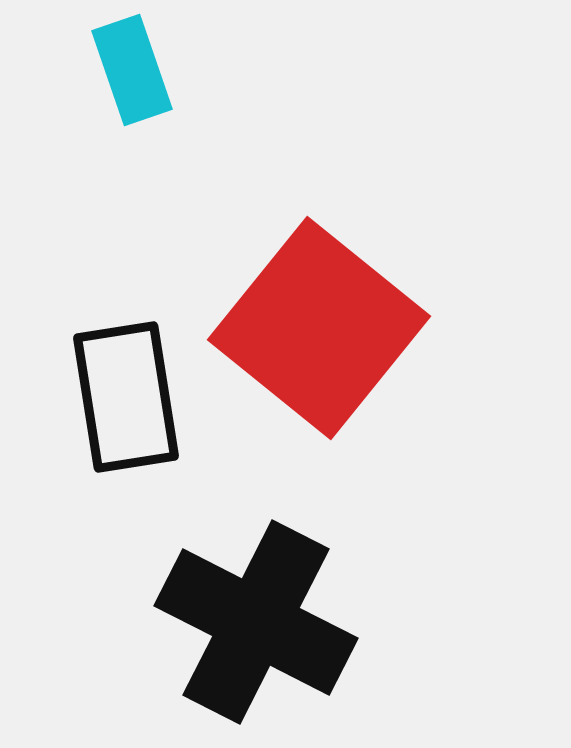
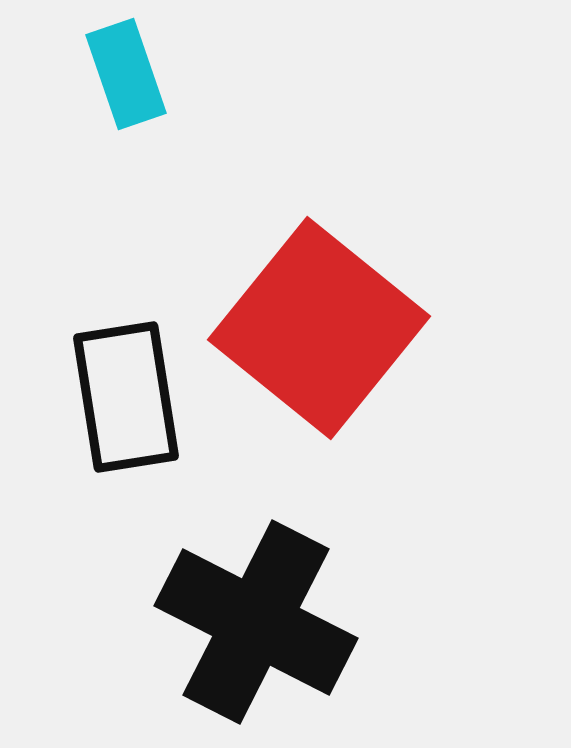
cyan rectangle: moved 6 px left, 4 px down
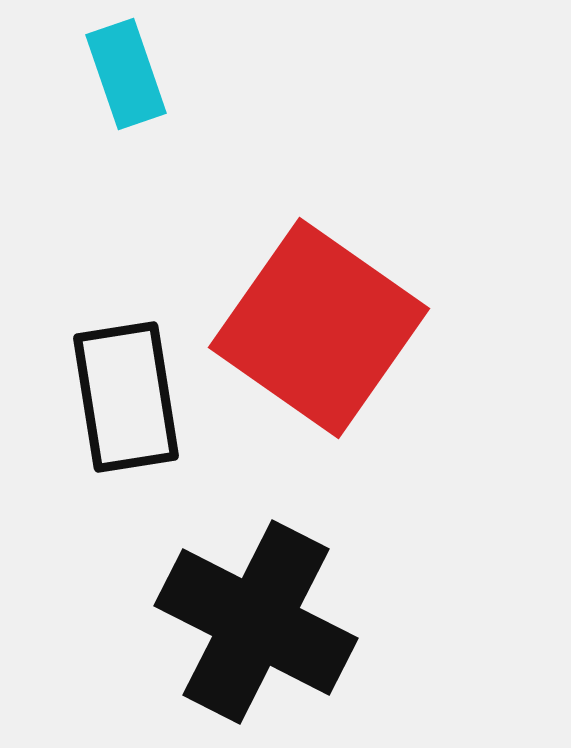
red square: rotated 4 degrees counterclockwise
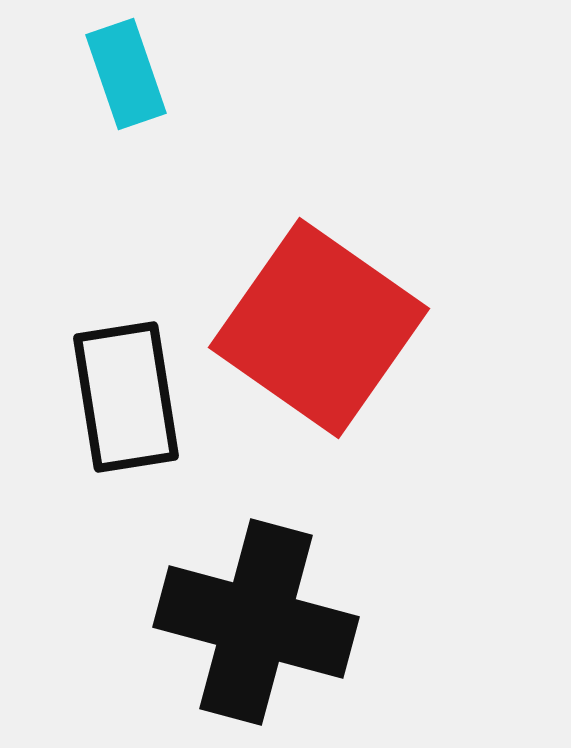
black cross: rotated 12 degrees counterclockwise
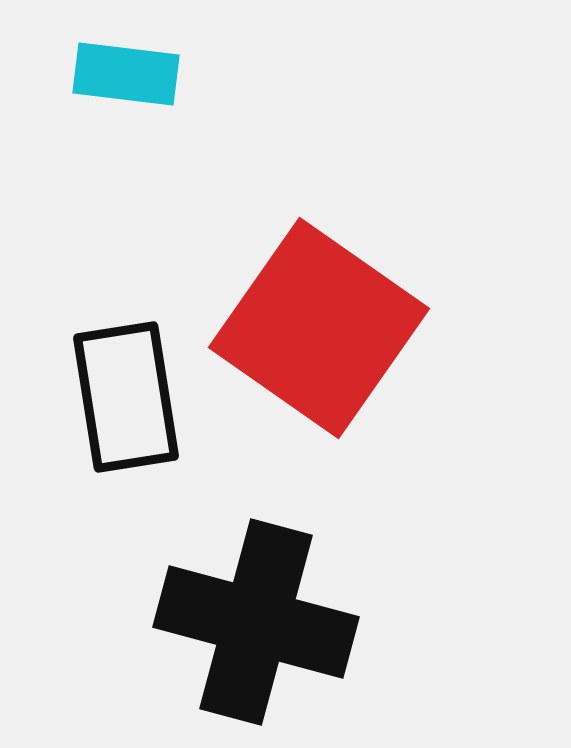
cyan rectangle: rotated 64 degrees counterclockwise
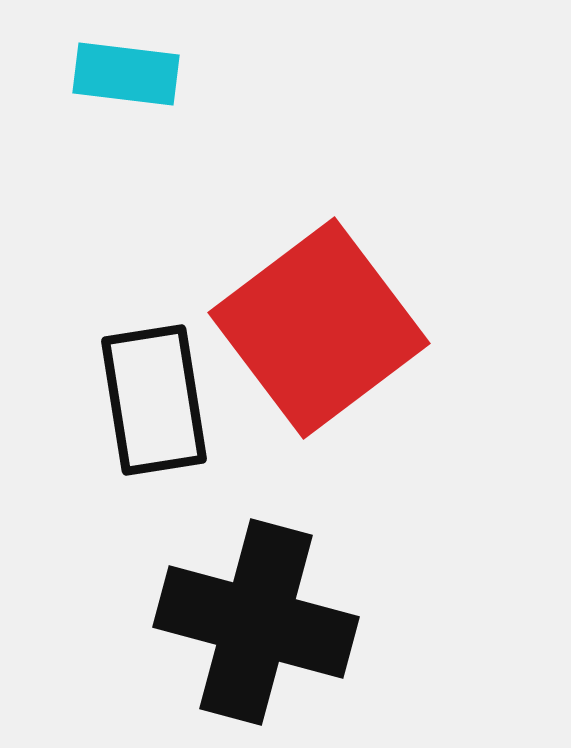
red square: rotated 18 degrees clockwise
black rectangle: moved 28 px right, 3 px down
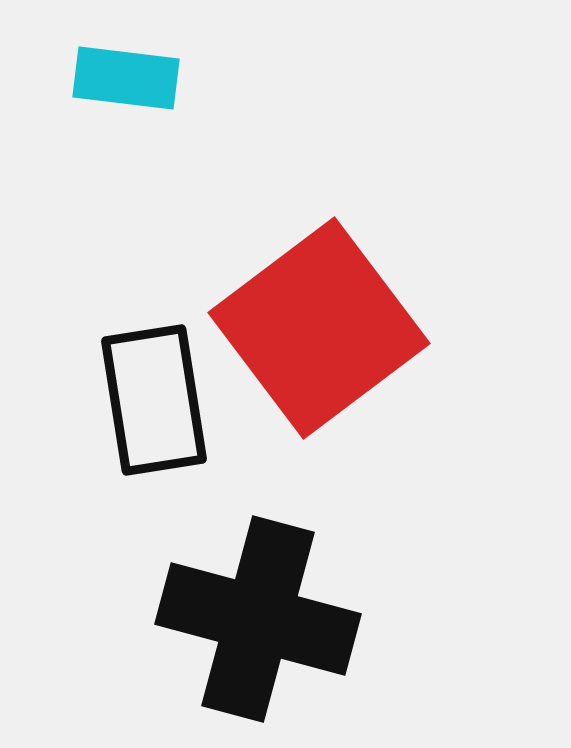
cyan rectangle: moved 4 px down
black cross: moved 2 px right, 3 px up
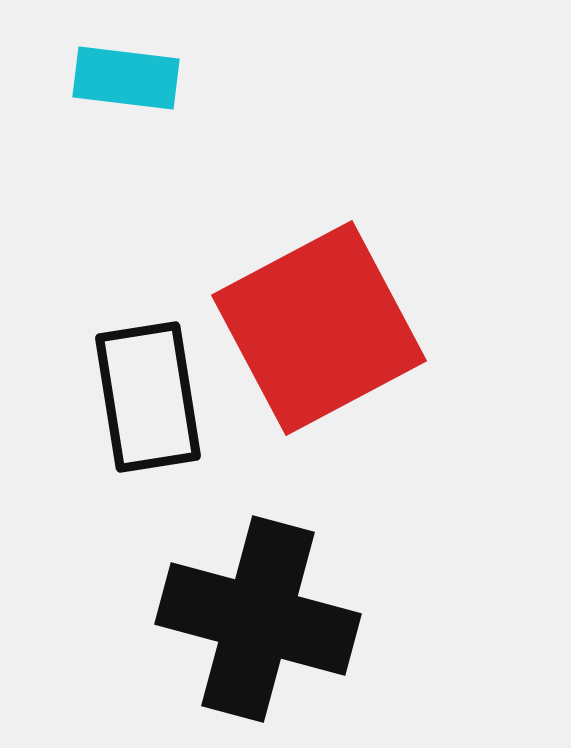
red square: rotated 9 degrees clockwise
black rectangle: moved 6 px left, 3 px up
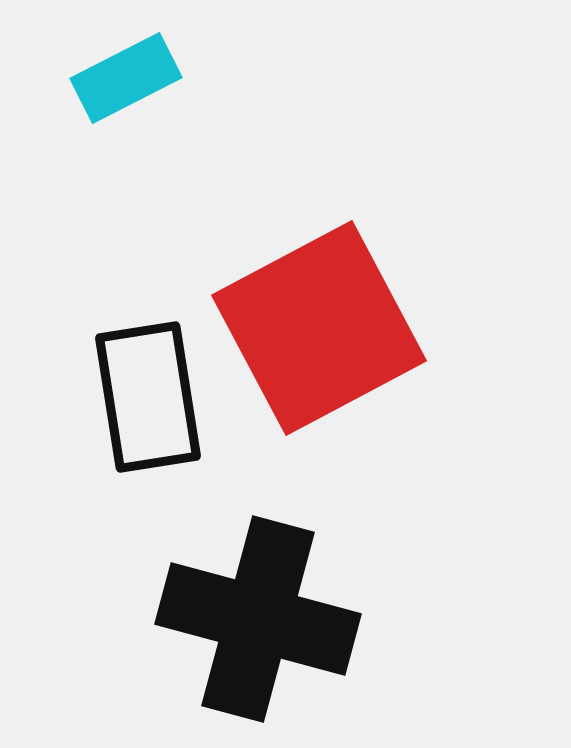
cyan rectangle: rotated 34 degrees counterclockwise
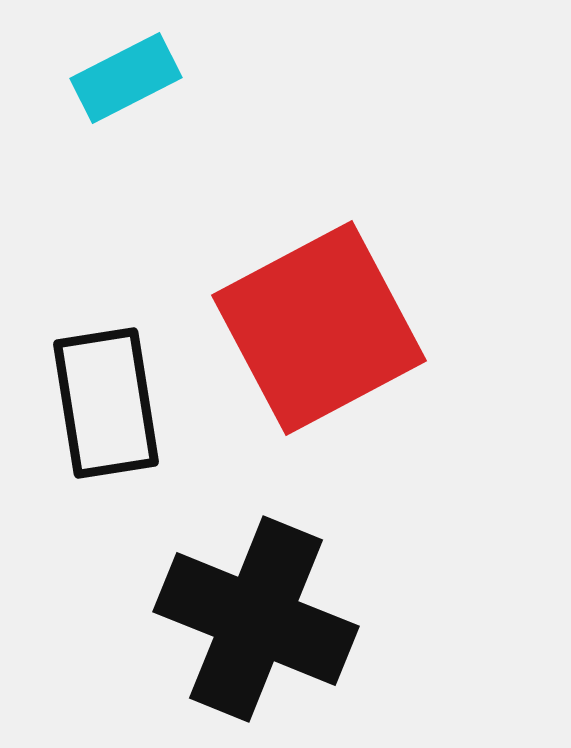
black rectangle: moved 42 px left, 6 px down
black cross: moved 2 px left; rotated 7 degrees clockwise
